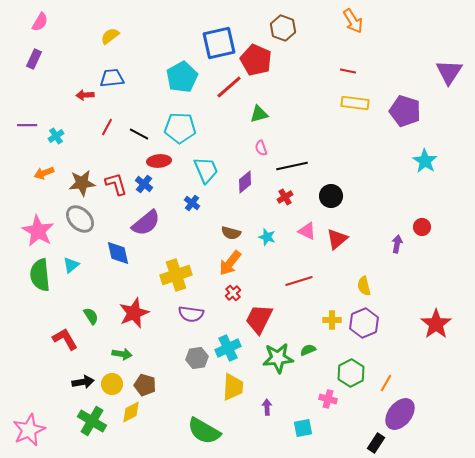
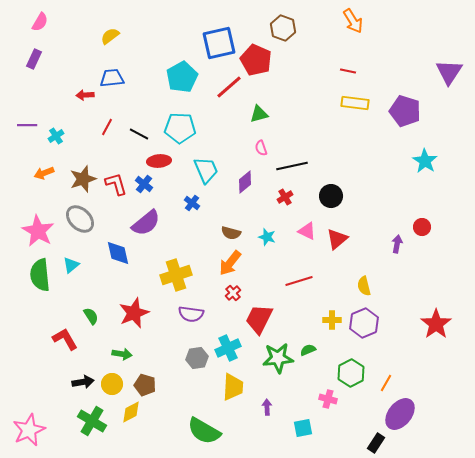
brown star at (82, 183): moved 1 px right, 4 px up; rotated 12 degrees counterclockwise
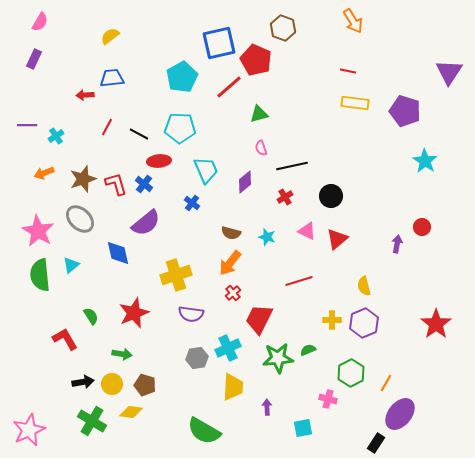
yellow diamond at (131, 412): rotated 35 degrees clockwise
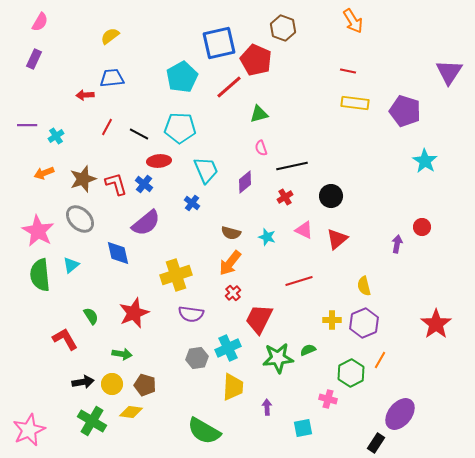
pink triangle at (307, 231): moved 3 px left, 1 px up
orange line at (386, 383): moved 6 px left, 23 px up
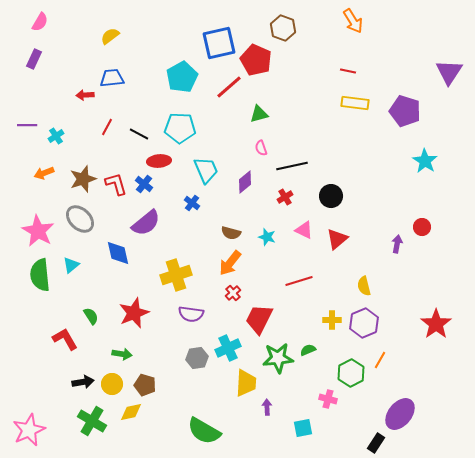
yellow trapezoid at (233, 387): moved 13 px right, 4 px up
yellow diamond at (131, 412): rotated 20 degrees counterclockwise
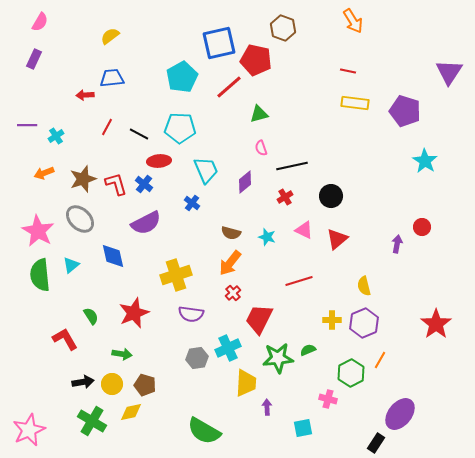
red pentagon at (256, 60): rotated 12 degrees counterclockwise
purple semicircle at (146, 223): rotated 12 degrees clockwise
blue diamond at (118, 253): moved 5 px left, 3 px down
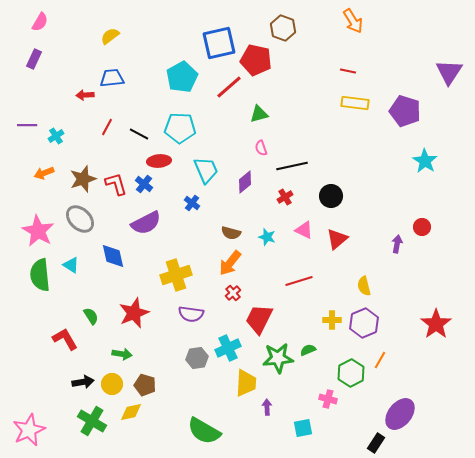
cyan triangle at (71, 265): rotated 48 degrees counterclockwise
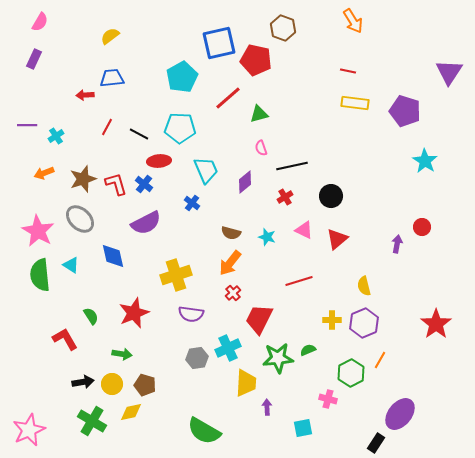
red line at (229, 87): moved 1 px left, 11 px down
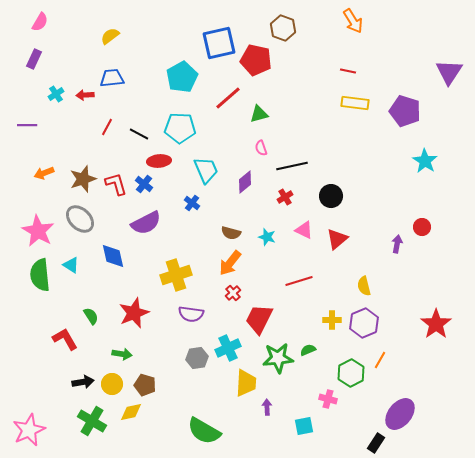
cyan cross at (56, 136): moved 42 px up
cyan square at (303, 428): moved 1 px right, 2 px up
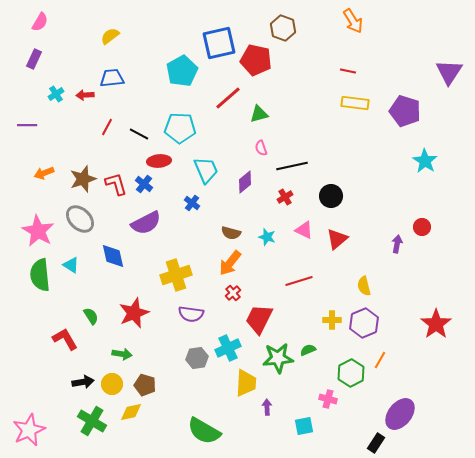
cyan pentagon at (182, 77): moved 6 px up
